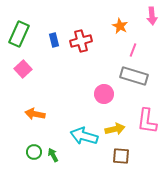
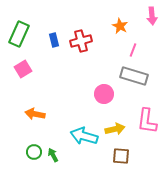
pink square: rotated 12 degrees clockwise
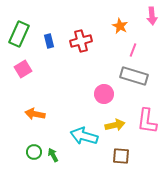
blue rectangle: moved 5 px left, 1 px down
yellow arrow: moved 4 px up
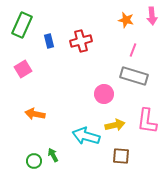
orange star: moved 6 px right, 6 px up; rotated 14 degrees counterclockwise
green rectangle: moved 3 px right, 9 px up
cyan arrow: moved 2 px right
green circle: moved 9 px down
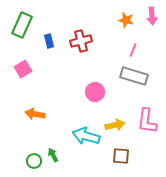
pink circle: moved 9 px left, 2 px up
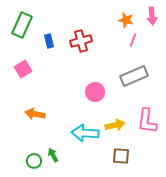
pink line: moved 10 px up
gray rectangle: rotated 40 degrees counterclockwise
cyan arrow: moved 1 px left, 3 px up; rotated 12 degrees counterclockwise
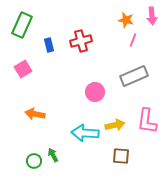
blue rectangle: moved 4 px down
